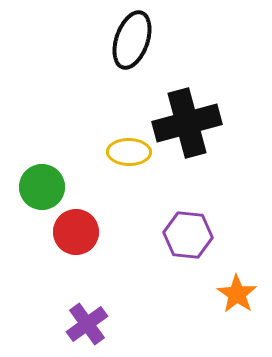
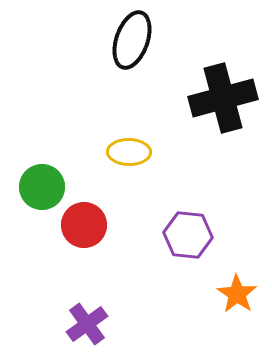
black cross: moved 36 px right, 25 px up
red circle: moved 8 px right, 7 px up
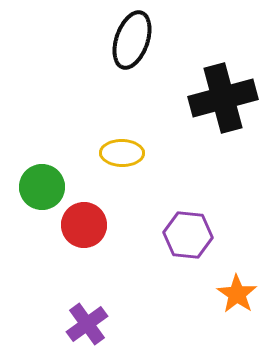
yellow ellipse: moved 7 px left, 1 px down
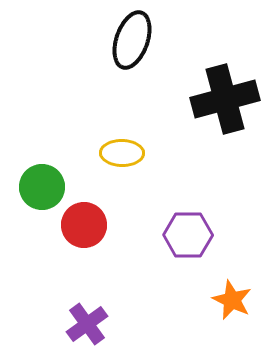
black cross: moved 2 px right, 1 px down
purple hexagon: rotated 6 degrees counterclockwise
orange star: moved 5 px left, 6 px down; rotated 9 degrees counterclockwise
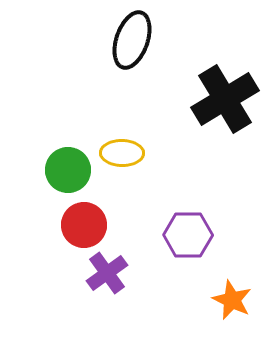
black cross: rotated 16 degrees counterclockwise
green circle: moved 26 px right, 17 px up
purple cross: moved 20 px right, 51 px up
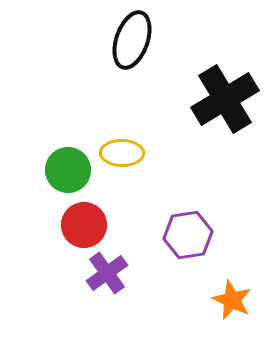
purple hexagon: rotated 9 degrees counterclockwise
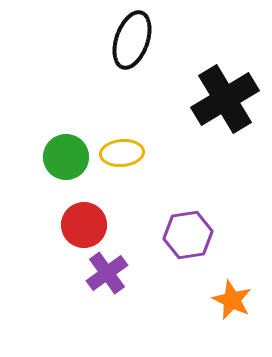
yellow ellipse: rotated 6 degrees counterclockwise
green circle: moved 2 px left, 13 px up
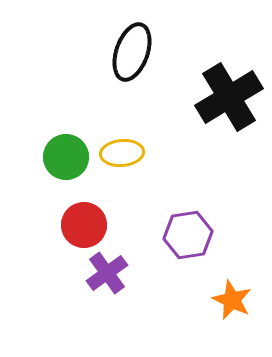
black ellipse: moved 12 px down
black cross: moved 4 px right, 2 px up
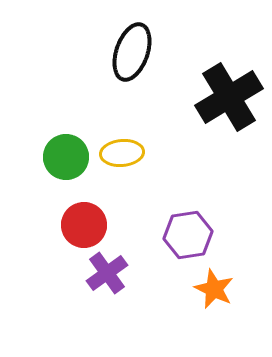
orange star: moved 18 px left, 11 px up
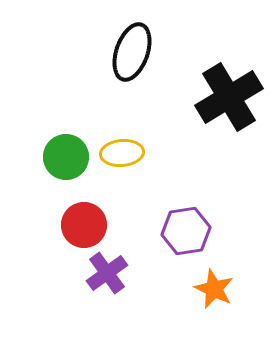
purple hexagon: moved 2 px left, 4 px up
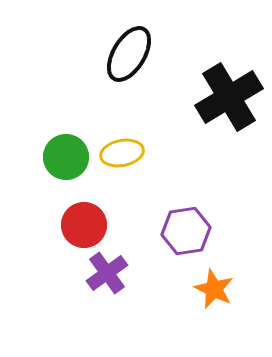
black ellipse: moved 3 px left, 2 px down; rotated 12 degrees clockwise
yellow ellipse: rotated 6 degrees counterclockwise
